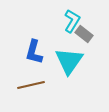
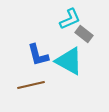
cyan L-shape: moved 2 px left, 2 px up; rotated 35 degrees clockwise
blue L-shape: moved 4 px right, 3 px down; rotated 30 degrees counterclockwise
cyan triangle: rotated 36 degrees counterclockwise
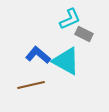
gray rectangle: rotated 12 degrees counterclockwise
blue L-shape: rotated 145 degrees clockwise
cyan triangle: moved 3 px left
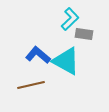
cyan L-shape: rotated 20 degrees counterclockwise
gray rectangle: rotated 18 degrees counterclockwise
